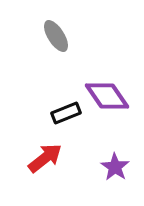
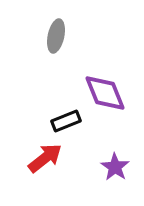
gray ellipse: rotated 44 degrees clockwise
purple diamond: moved 2 px left, 3 px up; rotated 12 degrees clockwise
black rectangle: moved 8 px down
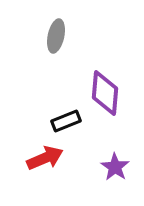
purple diamond: rotated 27 degrees clockwise
red arrow: rotated 15 degrees clockwise
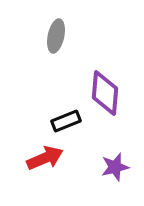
purple star: rotated 24 degrees clockwise
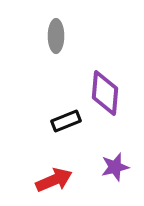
gray ellipse: rotated 12 degrees counterclockwise
red arrow: moved 9 px right, 22 px down
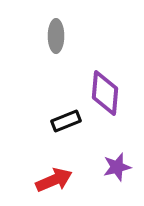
purple star: moved 2 px right
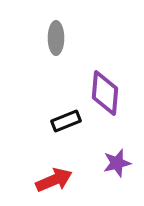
gray ellipse: moved 2 px down
purple star: moved 4 px up
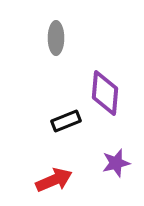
purple star: moved 1 px left
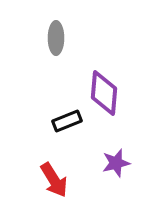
purple diamond: moved 1 px left
black rectangle: moved 1 px right
red arrow: rotated 81 degrees clockwise
